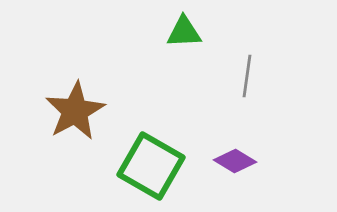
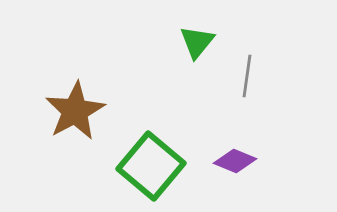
green triangle: moved 13 px right, 10 px down; rotated 48 degrees counterclockwise
purple diamond: rotated 9 degrees counterclockwise
green square: rotated 10 degrees clockwise
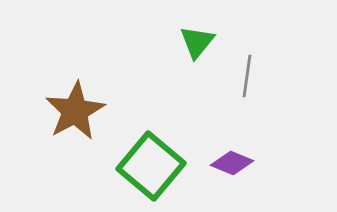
purple diamond: moved 3 px left, 2 px down
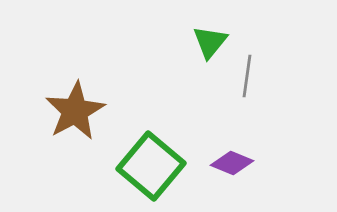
green triangle: moved 13 px right
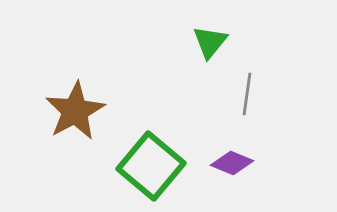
gray line: moved 18 px down
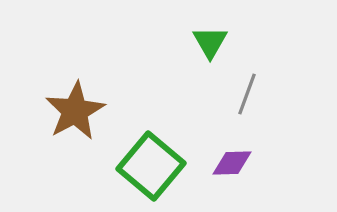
green triangle: rotated 9 degrees counterclockwise
gray line: rotated 12 degrees clockwise
purple diamond: rotated 24 degrees counterclockwise
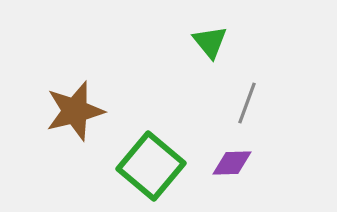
green triangle: rotated 9 degrees counterclockwise
gray line: moved 9 px down
brown star: rotated 14 degrees clockwise
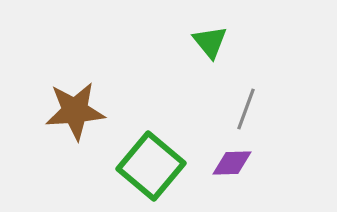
gray line: moved 1 px left, 6 px down
brown star: rotated 10 degrees clockwise
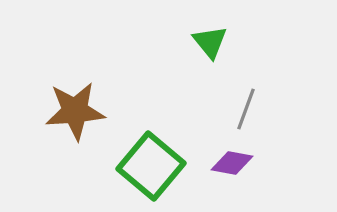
purple diamond: rotated 12 degrees clockwise
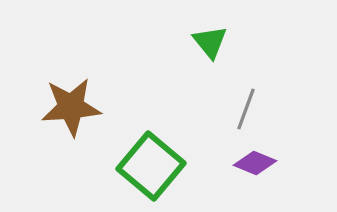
brown star: moved 4 px left, 4 px up
purple diamond: moved 23 px right; rotated 12 degrees clockwise
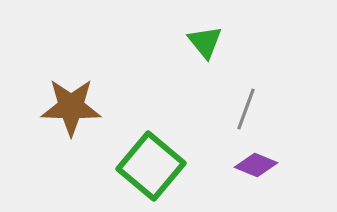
green triangle: moved 5 px left
brown star: rotated 6 degrees clockwise
purple diamond: moved 1 px right, 2 px down
